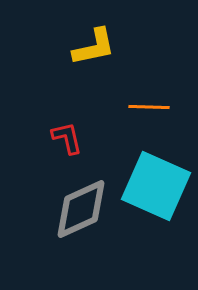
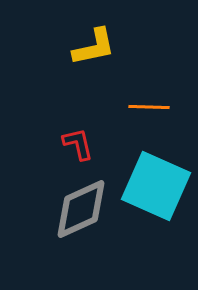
red L-shape: moved 11 px right, 6 px down
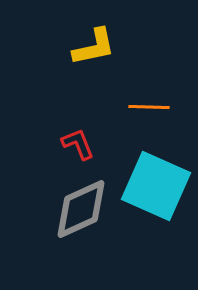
red L-shape: rotated 9 degrees counterclockwise
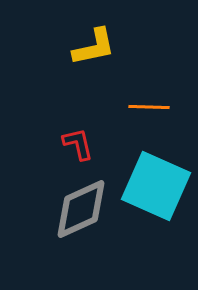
red L-shape: rotated 9 degrees clockwise
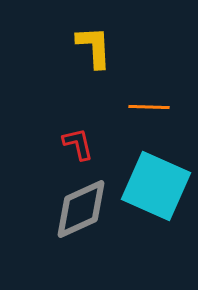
yellow L-shape: rotated 81 degrees counterclockwise
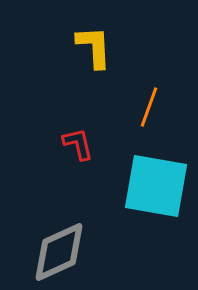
orange line: rotated 72 degrees counterclockwise
cyan square: rotated 14 degrees counterclockwise
gray diamond: moved 22 px left, 43 px down
